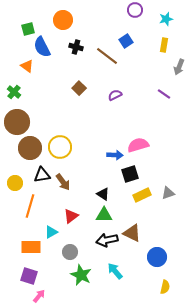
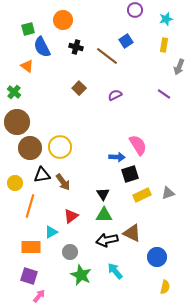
pink semicircle at (138, 145): rotated 75 degrees clockwise
blue arrow at (115, 155): moved 2 px right, 2 px down
black triangle at (103, 194): rotated 24 degrees clockwise
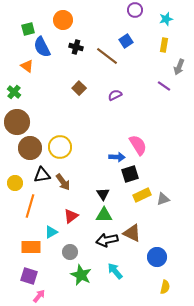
purple line at (164, 94): moved 8 px up
gray triangle at (168, 193): moved 5 px left, 6 px down
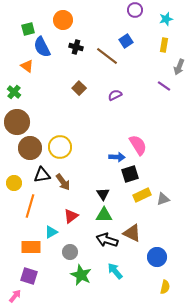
yellow circle at (15, 183): moved 1 px left
black arrow at (107, 240): rotated 30 degrees clockwise
pink arrow at (39, 296): moved 24 px left
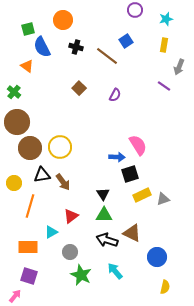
purple semicircle at (115, 95): rotated 144 degrees clockwise
orange rectangle at (31, 247): moved 3 px left
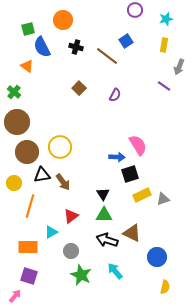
brown circle at (30, 148): moved 3 px left, 4 px down
gray circle at (70, 252): moved 1 px right, 1 px up
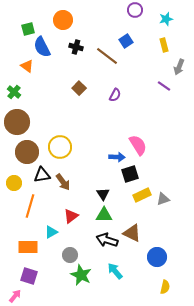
yellow rectangle at (164, 45): rotated 24 degrees counterclockwise
gray circle at (71, 251): moved 1 px left, 4 px down
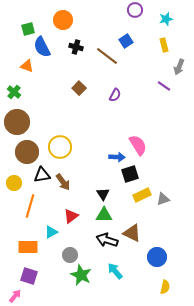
orange triangle at (27, 66): rotated 16 degrees counterclockwise
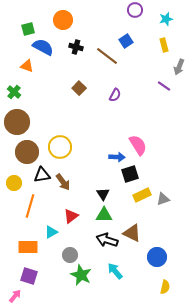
blue semicircle at (42, 47): moved 1 px right; rotated 145 degrees clockwise
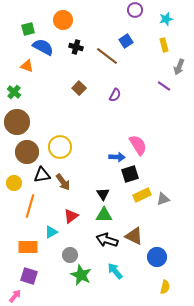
brown triangle at (132, 233): moved 2 px right, 3 px down
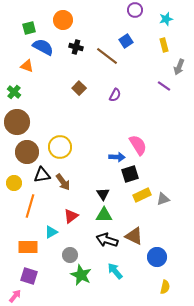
green square at (28, 29): moved 1 px right, 1 px up
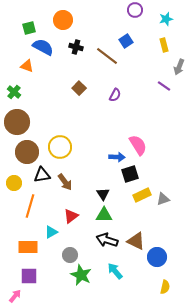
brown arrow at (63, 182): moved 2 px right
brown triangle at (134, 236): moved 2 px right, 5 px down
purple square at (29, 276): rotated 18 degrees counterclockwise
